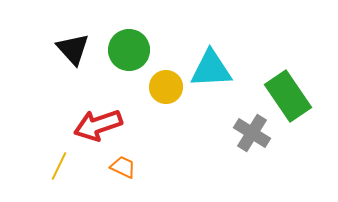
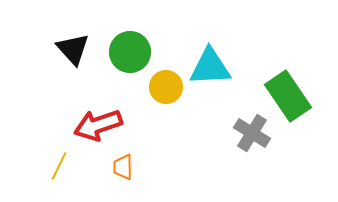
green circle: moved 1 px right, 2 px down
cyan triangle: moved 1 px left, 2 px up
orange trapezoid: rotated 116 degrees counterclockwise
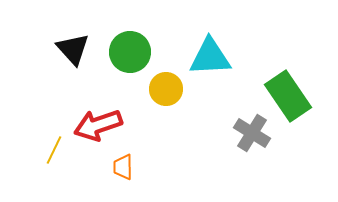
cyan triangle: moved 10 px up
yellow circle: moved 2 px down
yellow line: moved 5 px left, 16 px up
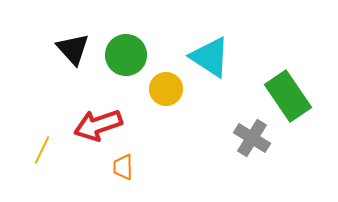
green circle: moved 4 px left, 3 px down
cyan triangle: rotated 36 degrees clockwise
gray cross: moved 5 px down
yellow line: moved 12 px left
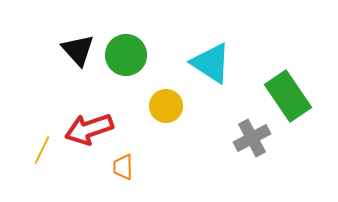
black triangle: moved 5 px right, 1 px down
cyan triangle: moved 1 px right, 6 px down
yellow circle: moved 17 px down
red arrow: moved 9 px left, 4 px down
gray cross: rotated 30 degrees clockwise
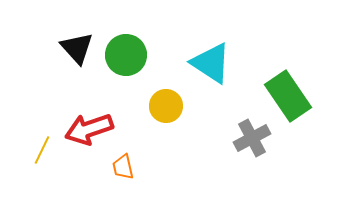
black triangle: moved 1 px left, 2 px up
orange trapezoid: rotated 12 degrees counterclockwise
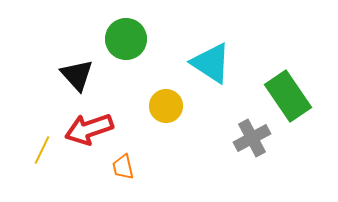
black triangle: moved 27 px down
green circle: moved 16 px up
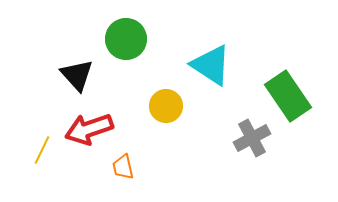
cyan triangle: moved 2 px down
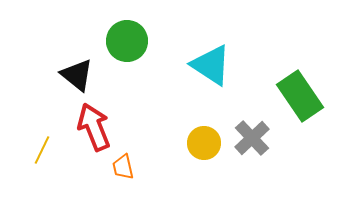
green circle: moved 1 px right, 2 px down
black triangle: rotated 9 degrees counterclockwise
green rectangle: moved 12 px right
yellow circle: moved 38 px right, 37 px down
red arrow: moved 5 px right, 2 px up; rotated 87 degrees clockwise
gray cross: rotated 15 degrees counterclockwise
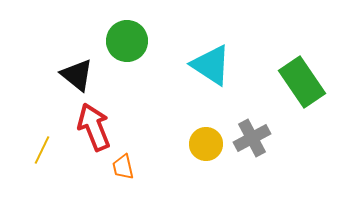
green rectangle: moved 2 px right, 14 px up
gray cross: rotated 15 degrees clockwise
yellow circle: moved 2 px right, 1 px down
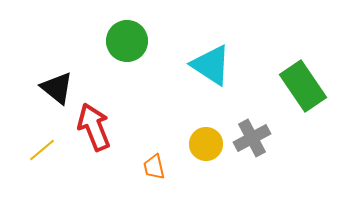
black triangle: moved 20 px left, 13 px down
green rectangle: moved 1 px right, 4 px down
yellow line: rotated 24 degrees clockwise
orange trapezoid: moved 31 px right
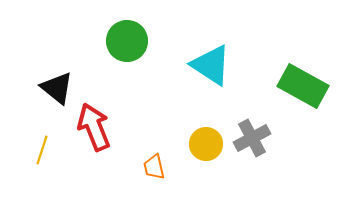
green rectangle: rotated 27 degrees counterclockwise
yellow line: rotated 32 degrees counterclockwise
